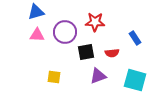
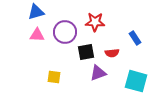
purple triangle: moved 3 px up
cyan square: moved 1 px right, 1 px down
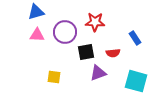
red semicircle: moved 1 px right
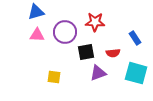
cyan square: moved 8 px up
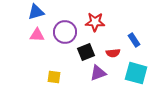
blue rectangle: moved 1 px left, 2 px down
black square: rotated 12 degrees counterclockwise
